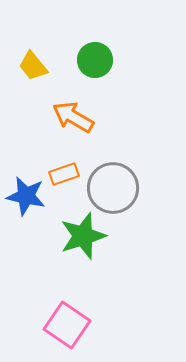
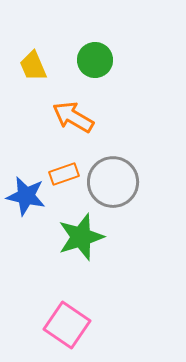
yellow trapezoid: rotated 16 degrees clockwise
gray circle: moved 6 px up
green star: moved 2 px left, 1 px down
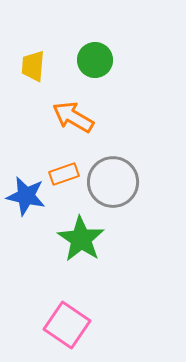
yellow trapezoid: rotated 28 degrees clockwise
green star: moved 2 px down; rotated 21 degrees counterclockwise
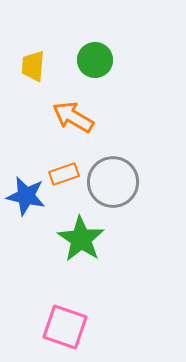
pink square: moved 2 px left, 2 px down; rotated 15 degrees counterclockwise
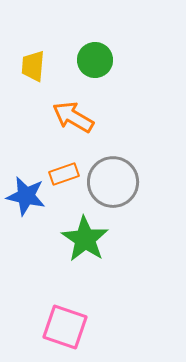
green star: moved 4 px right
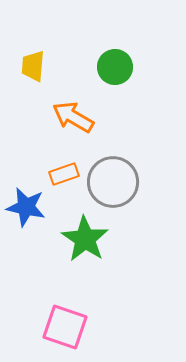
green circle: moved 20 px right, 7 px down
blue star: moved 11 px down
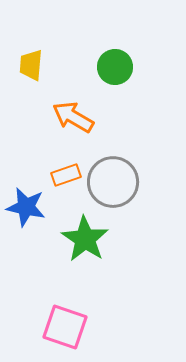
yellow trapezoid: moved 2 px left, 1 px up
orange rectangle: moved 2 px right, 1 px down
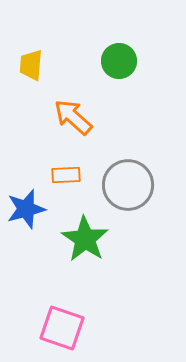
green circle: moved 4 px right, 6 px up
orange arrow: rotated 12 degrees clockwise
orange rectangle: rotated 16 degrees clockwise
gray circle: moved 15 px right, 3 px down
blue star: moved 2 px down; rotated 27 degrees counterclockwise
pink square: moved 3 px left, 1 px down
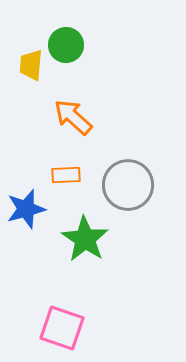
green circle: moved 53 px left, 16 px up
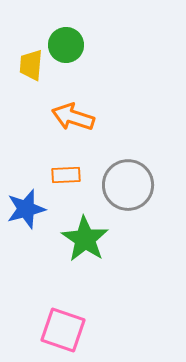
orange arrow: rotated 24 degrees counterclockwise
pink square: moved 1 px right, 2 px down
